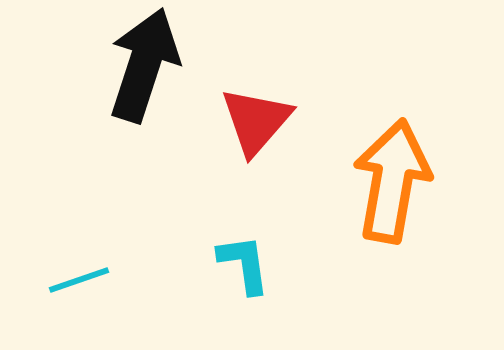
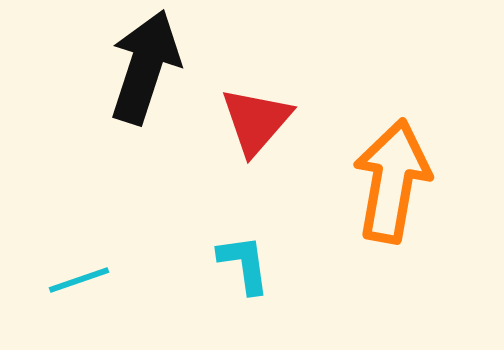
black arrow: moved 1 px right, 2 px down
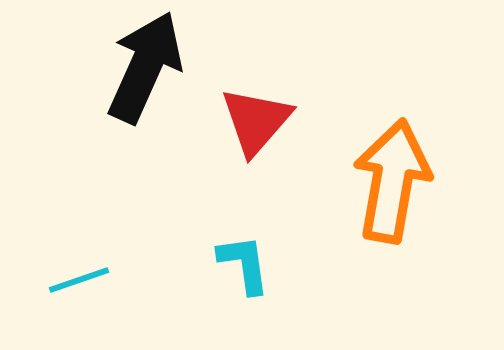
black arrow: rotated 6 degrees clockwise
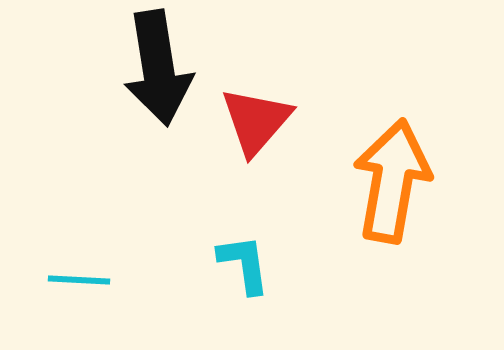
black arrow: moved 13 px right, 1 px down; rotated 147 degrees clockwise
cyan line: rotated 22 degrees clockwise
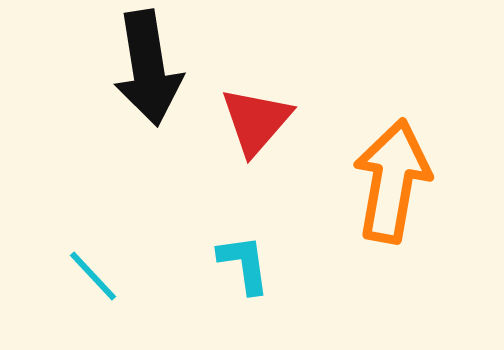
black arrow: moved 10 px left
cyan line: moved 14 px right, 4 px up; rotated 44 degrees clockwise
